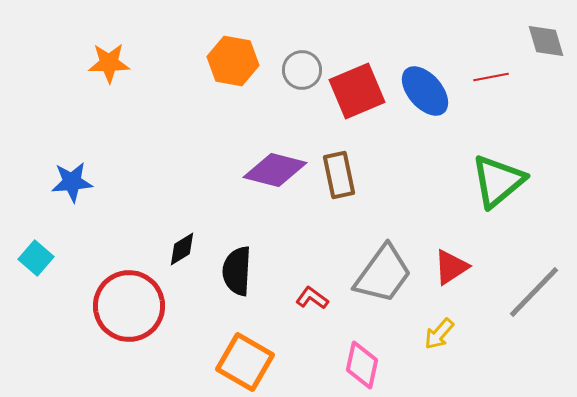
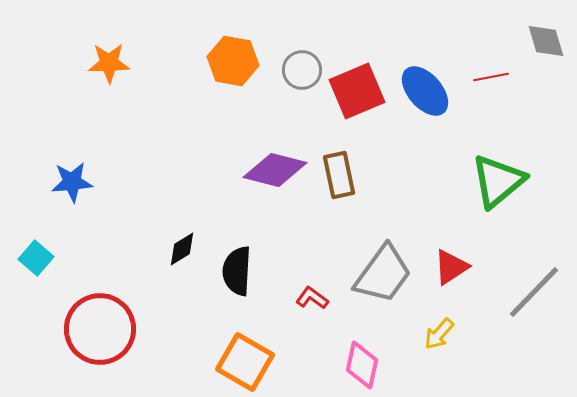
red circle: moved 29 px left, 23 px down
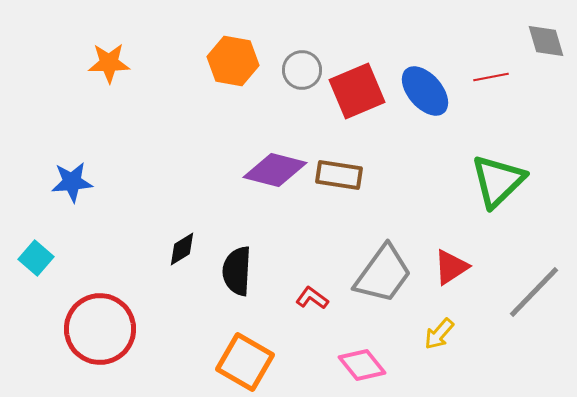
brown rectangle: rotated 69 degrees counterclockwise
green triangle: rotated 4 degrees counterclockwise
pink diamond: rotated 51 degrees counterclockwise
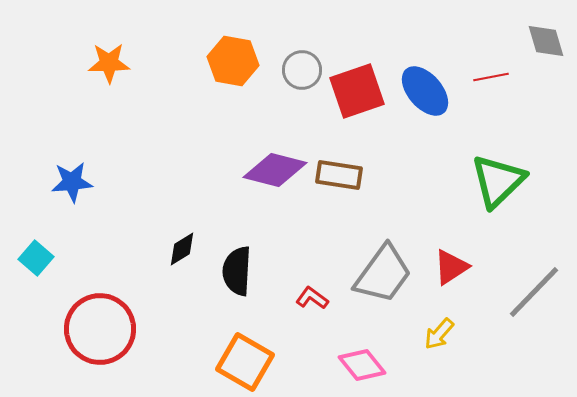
red square: rotated 4 degrees clockwise
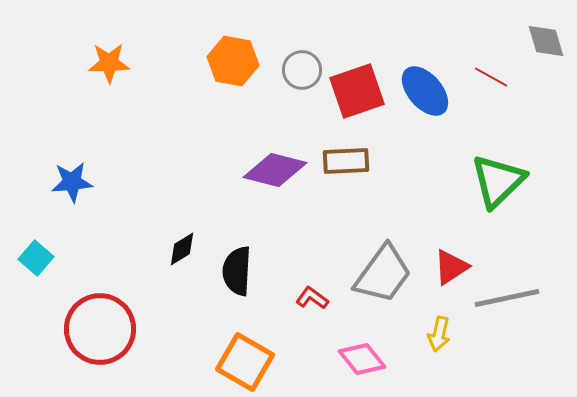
red line: rotated 40 degrees clockwise
brown rectangle: moved 7 px right, 14 px up; rotated 12 degrees counterclockwise
gray line: moved 27 px left, 6 px down; rotated 34 degrees clockwise
yellow arrow: rotated 28 degrees counterclockwise
pink diamond: moved 6 px up
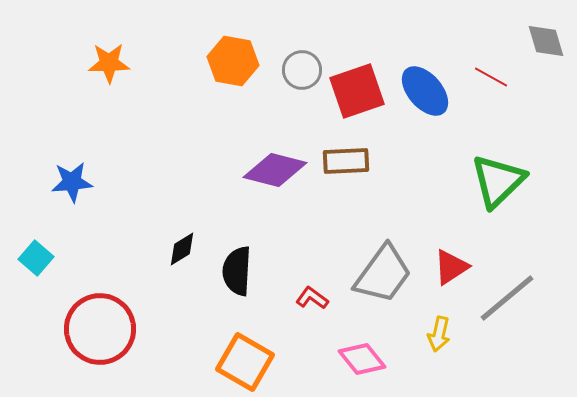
gray line: rotated 28 degrees counterclockwise
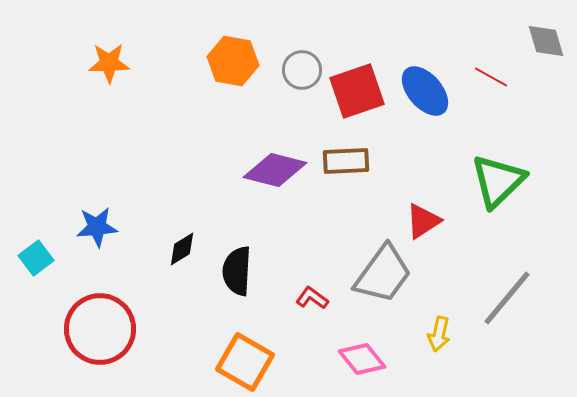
blue star: moved 25 px right, 45 px down
cyan square: rotated 12 degrees clockwise
red triangle: moved 28 px left, 46 px up
gray line: rotated 10 degrees counterclockwise
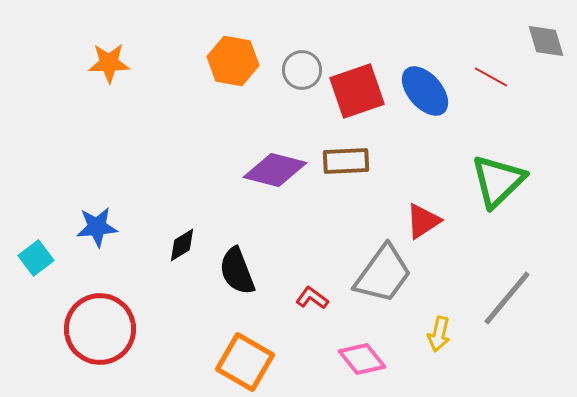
black diamond: moved 4 px up
black semicircle: rotated 24 degrees counterclockwise
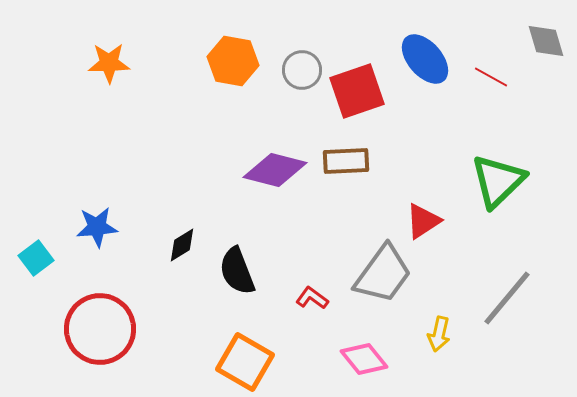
blue ellipse: moved 32 px up
pink diamond: moved 2 px right
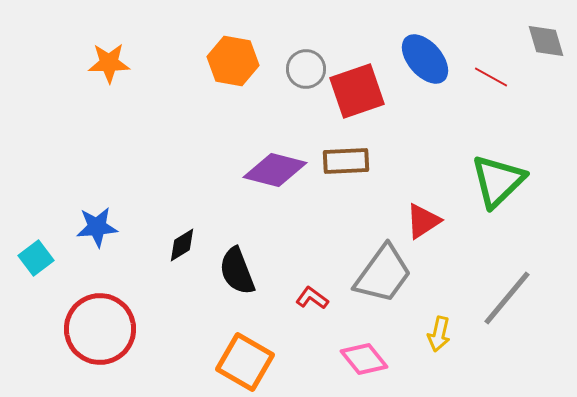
gray circle: moved 4 px right, 1 px up
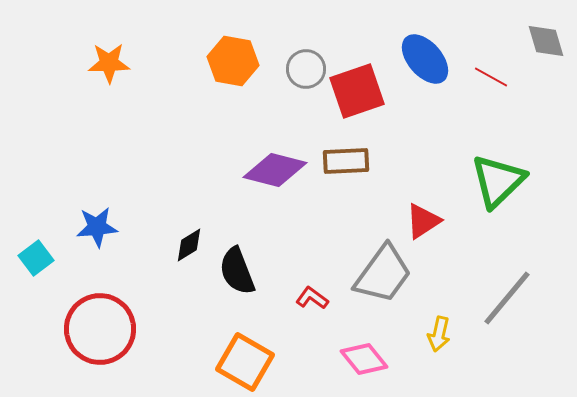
black diamond: moved 7 px right
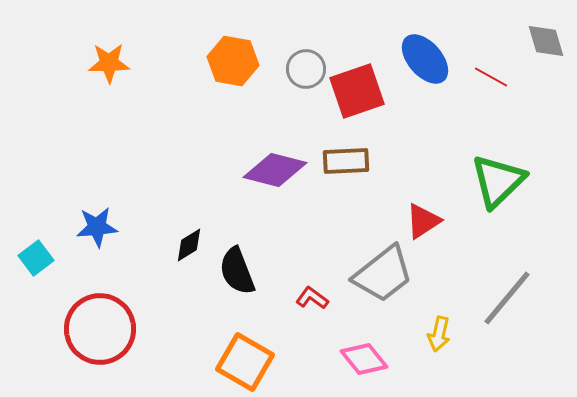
gray trapezoid: rotated 16 degrees clockwise
